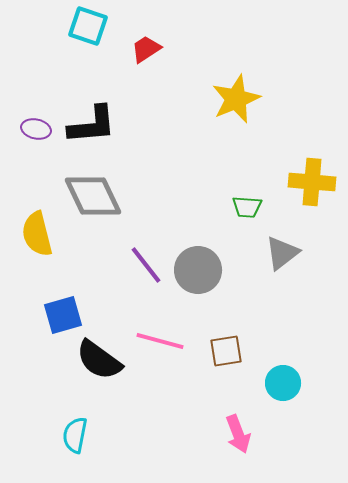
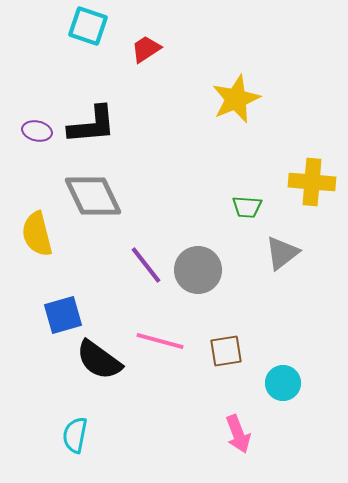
purple ellipse: moved 1 px right, 2 px down
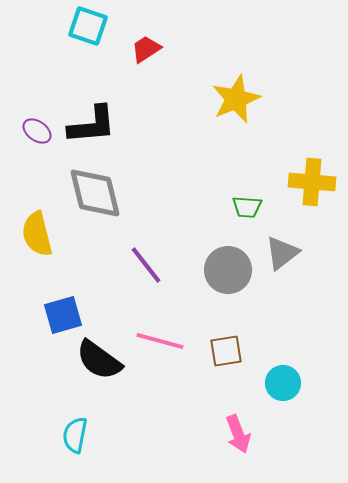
purple ellipse: rotated 24 degrees clockwise
gray diamond: moved 2 px right, 3 px up; rotated 12 degrees clockwise
gray circle: moved 30 px right
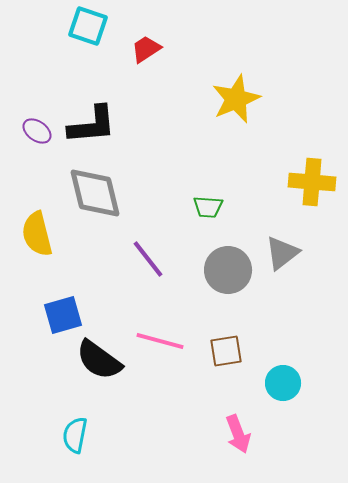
green trapezoid: moved 39 px left
purple line: moved 2 px right, 6 px up
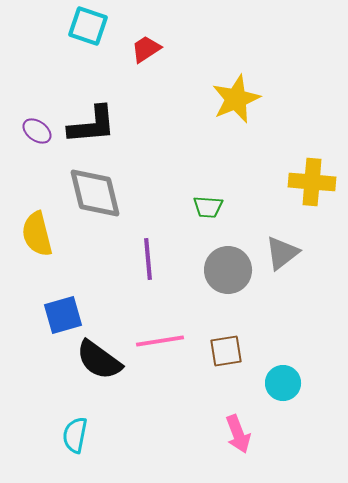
purple line: rotated 33 degrees clockwise
pink line: rotated 24 degrees counterclockwise
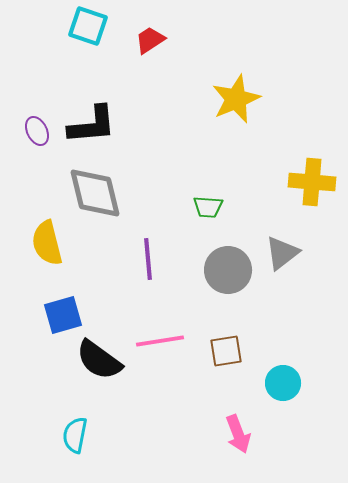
red trapezoid: moved 4 px right, 9 px up
purple ellipse: rotated 28 degrees clockwise
yellow semicircle: moved 10 px right, 9 px down
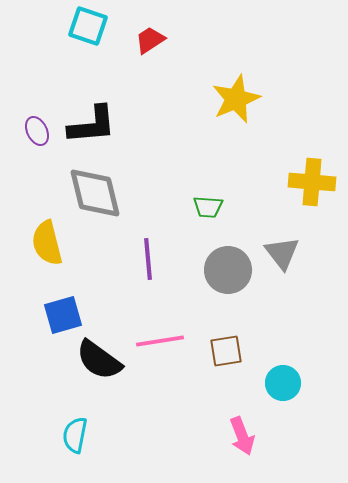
gray triangle: rotated 30 degrees counterclockwise
pink arrow: moved 4 px right, 2 px down
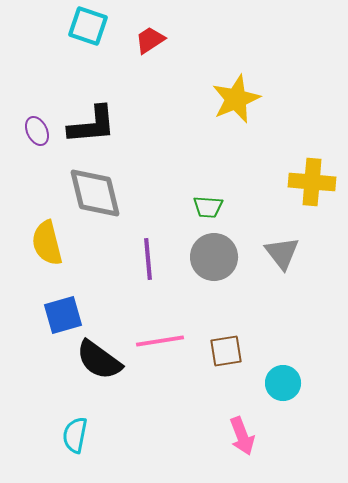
gray circle: moved 14 px left, 13 px up
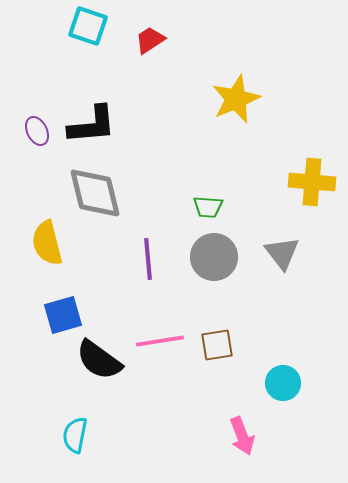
brown square: moved 9 px left, 6 px up
